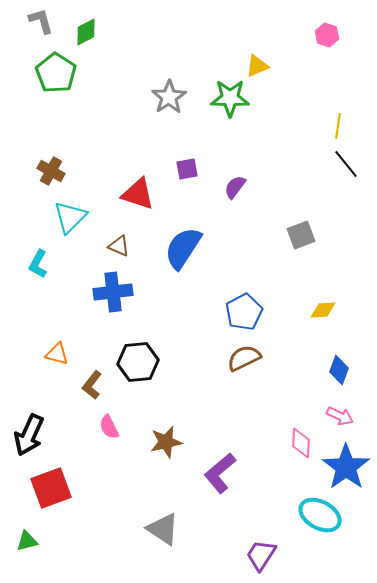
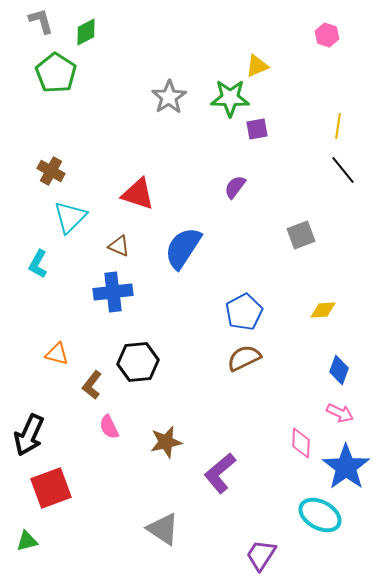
black line: moved 3 px left, 6 px down
purple square: moved 70 px right, 40 px up
pink arrow: moved 3 px up
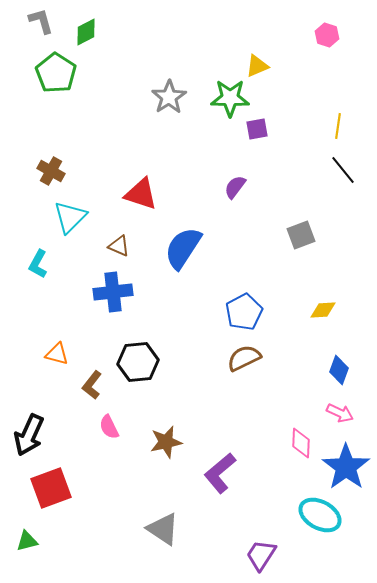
red triangle: moved 3 px right
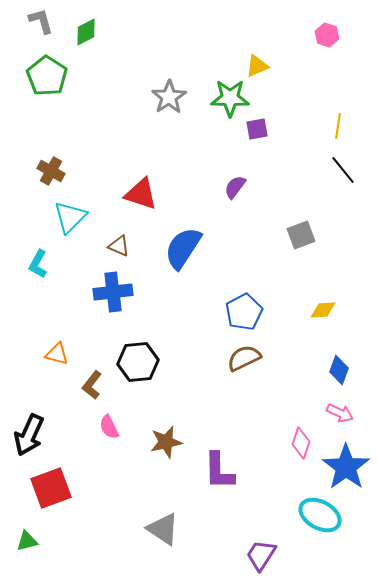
green pentagon: moved 9 px left, 3 px down
pink diamond: rotated 16 degrees clockwise
purple L-shape: moved 1 px left, 2 px up; rotated 51 degrees counterclockwise
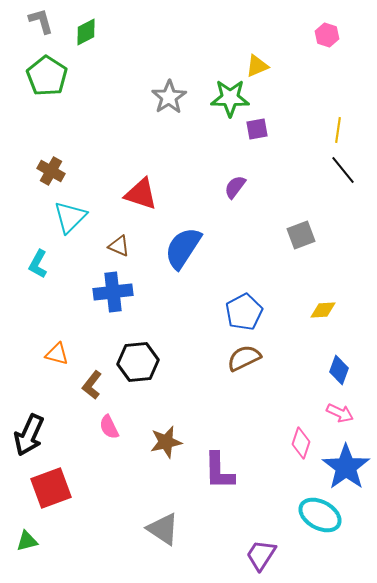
yellow line: moved 4 px down
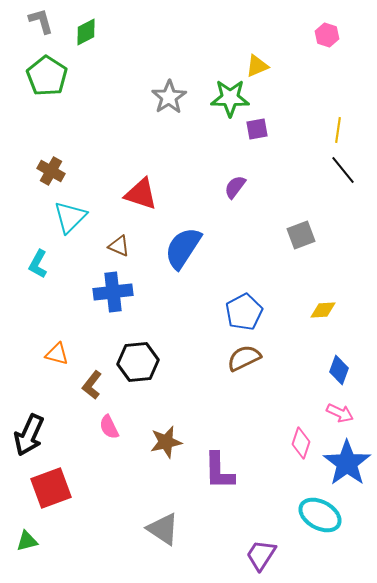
blue star: moved 1 px right, 4 px up
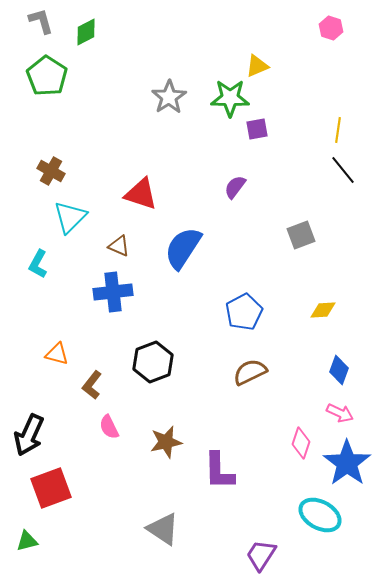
pink hexagon: moved 4 px right, 7 px up
brown semicircle: moved 6 px right, 14 px down
black hexagon: moved 15 px right; rotated 15 degrees counterclockwise
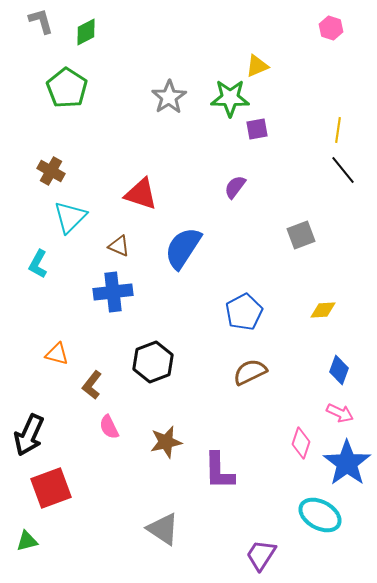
green pentagon: moved 20 px right, 12 px down
